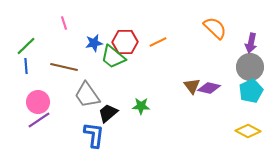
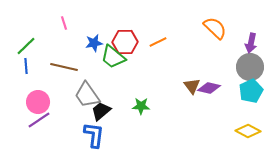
black trapezoid: moved 7 px left, 2 px up
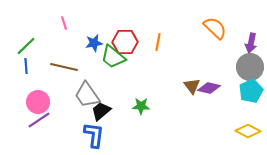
orange line: rotated 54 degrees counterclockwise
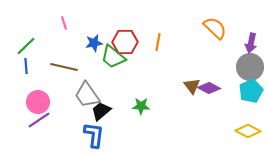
purple diamond: rotated 15 degrees clockwise
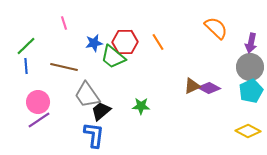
orange semicircle: moved 1 px right
orange line: rotated 42 degrees counterclockwise
brown triangle: rotated 42 degrees clockwise
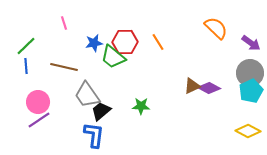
purple arrow: rotated 66 degrees counterclockwise
gray circle: moved 6 px down
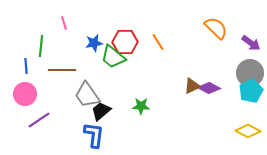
green line: moved 15 px right; rotated 40 degrees counterclockwise
brown line: moved 2 px left, 3 px down; rotated 12 degrees counterclockwise
pink circle: moved 13 px left, 8 px up
